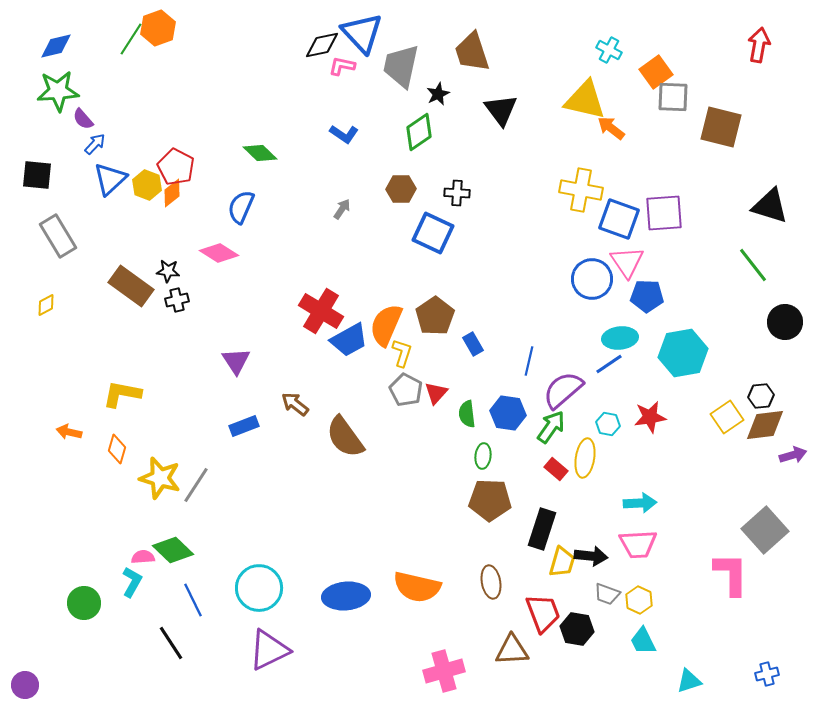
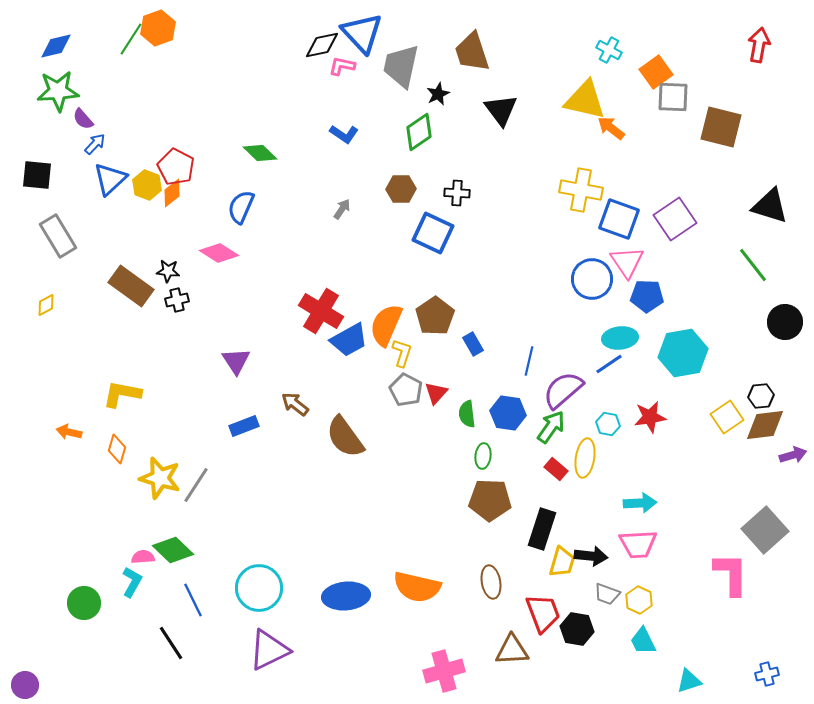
purple square at (664, 213): moved 11 px right, 6 px down; rotated 30 degrees counterclockwise
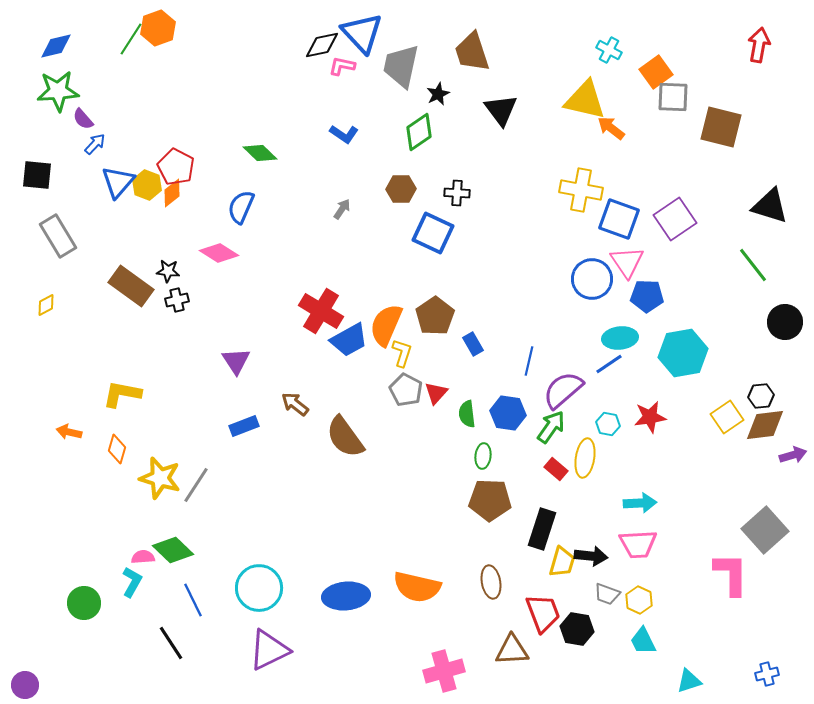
blue triangle at (110, 179): moved 8 px right, 3 px down; rotated 6 degrees counterclockwise
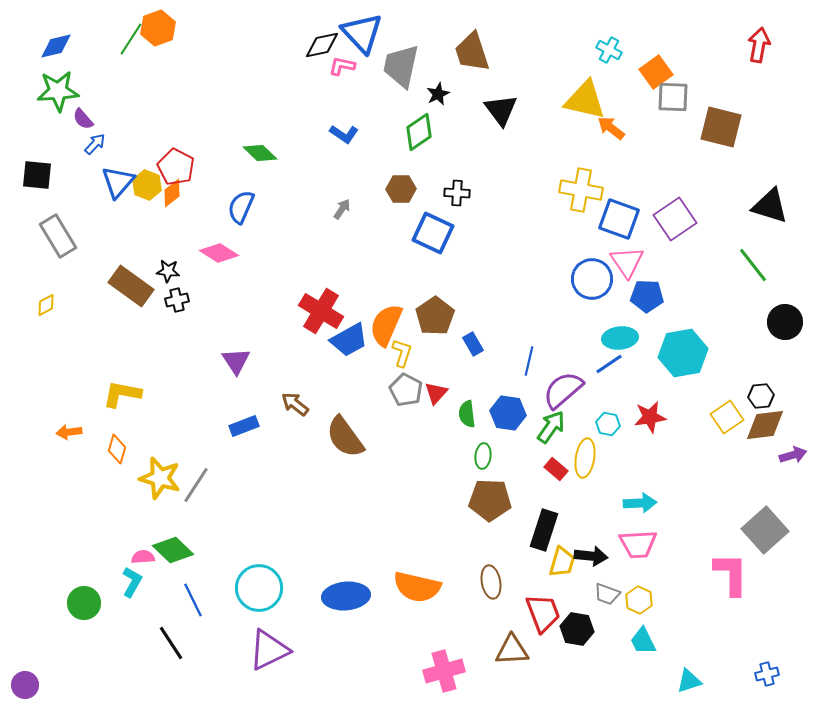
orange arrow at (69, 432): rotated 20 degrees counterclockwise
black rectangle at (542, 529): moved 2 px right, 1 px down
